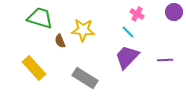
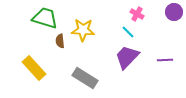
green trapezoid: moved 5 px right
brown semicircle: rotated 16 degrees clockwise
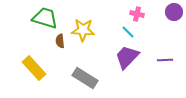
pink cross: rotated 16 degrees counterclockwise
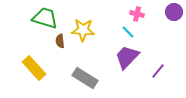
purple line: moved 7 px left, 11 px down; rotated 49 degrees counterclockwise
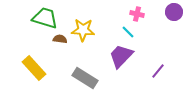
brown semicircle: moved 2 px up; rotated 104 degrees clockwise
purple trapezoid: moved 6 px left, 1 px up
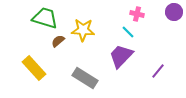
brown semicircle: moved 2 px left, 2 px down; rotated 48 degrees counterclockwise
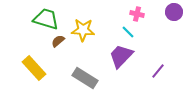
green trapezoid: moved 1 px right, 1 px down
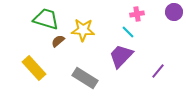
pink cross: rotated 24 degrees counterclockwise
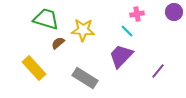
cyan line: moved 1 px left, 1 px up
brown semicircle: moved 2 px down
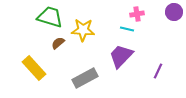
green trapezoid: moved 4 px right, 2 px up
cyan line: moved 2 px up; rotated 32 degrees counterclockwise
purple line: rotated 14 degrees counterclockwise
gray rectangle: rotated 60 degrees counterclockwise
